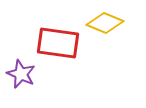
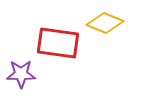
purple star: rotated 24 degrees counterclockwise
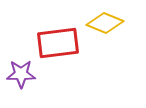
red rectangle: rotated 15 degrees counterclockwise
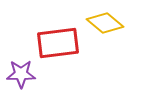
yellow diamond: rotated 18 degrees clockwise
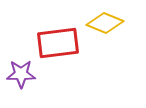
yellow diamond: rotated 18 degrees counterclockwise
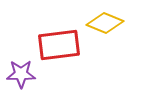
red rectangle: moved 1 px right, 2 px down
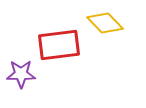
yellow diamond: rotated 24 degrees clockwise
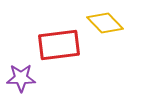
purple star: moved 4 px down
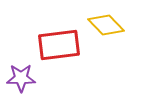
yellow diamond: moved 1 px right, 2 px down
